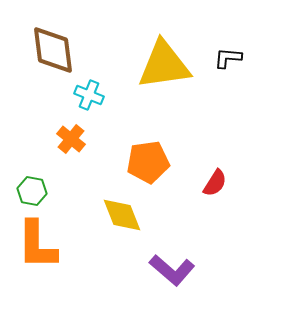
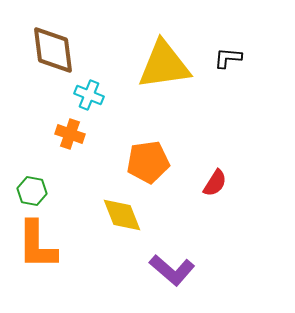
orange cross: moved 1 px left, 5 px up; rotated 20 degrees counterclockwise
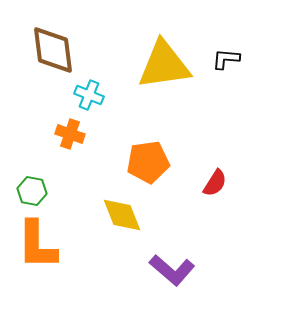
black L-shape: moved 2 px left, 1 px down
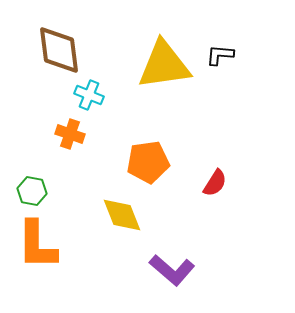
brown diamond: moved 6 px right
black L-shape: moved 6 px left, 4 px up
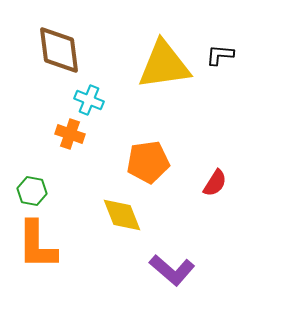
cyan cross: moved 5 px down
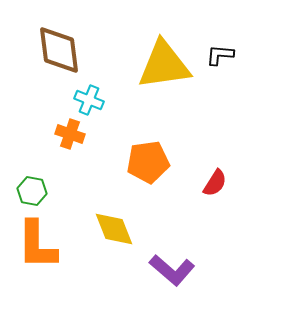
yellow diamond: moved 8 px left, 14 px down
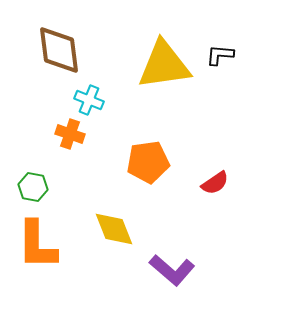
red semicircle: rotated 24 degrees clockwise
green hexagon: moved 1 px right, 4 px up
